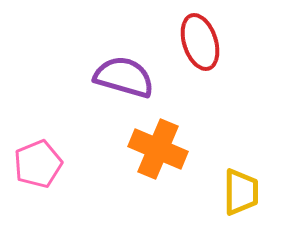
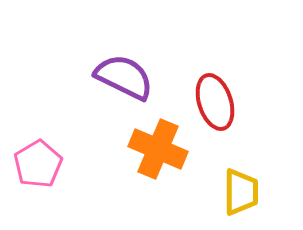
red ellipse: moved 15 px right, 60 px down
purple semicircle: rotated 10 degrees clockwise
pink pentagon: rotated 9 degrees counterclockwise
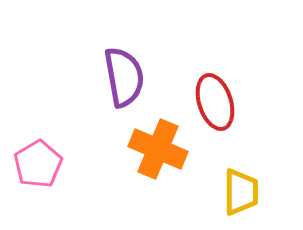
purple semicircle: rotated 54 degrees clockwise
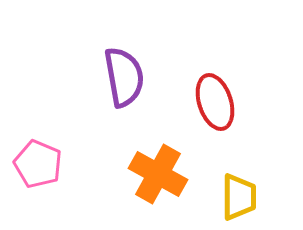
orange cross: moved 25 px down; rotated 6 degrees clockwise
pink pentagon: rotated 18 degrees counterclockwise
yellow trapezoid: moved 2 px left, 5 px down
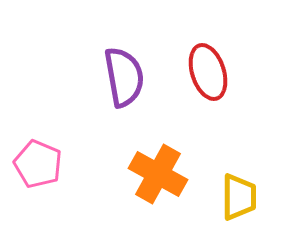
red ellipse: moved 7 px left, 30 px up
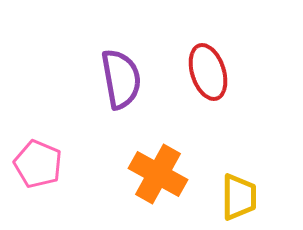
purple semicircle: moved 3 px left, 2 px down
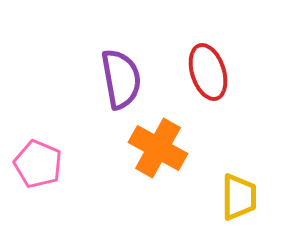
orange cross: moved 26 px up
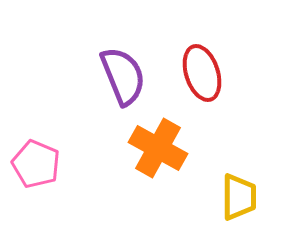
red ellipse: moved 6 px left, 1 px down
purple semicircle: moved 2 px right, 3 px up; rotated 12 degrees counterclockwise
pink pentagon: moved 2 px left
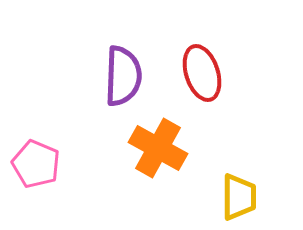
purple semicircle: rotated 24 degrees clockwise
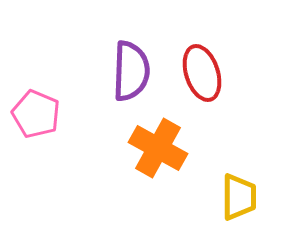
purple semicircle: moved 8 px right, 5 px up
pink pentagon: moved 50 px up
